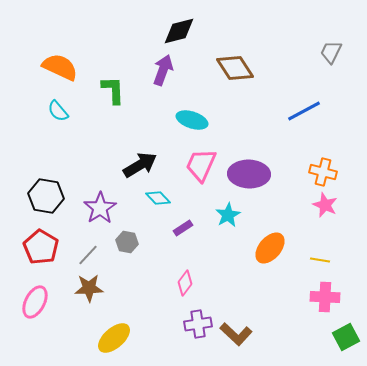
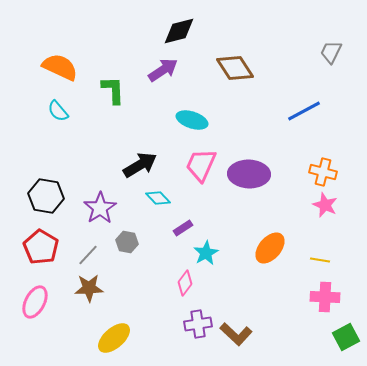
purple arrow: rotated 36 degrees clockwise
cyan star: moved 22 px left, 38 px down
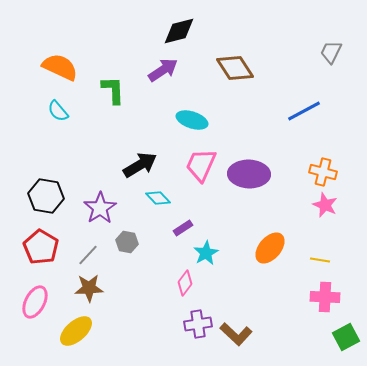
yellow ellipse: moved 38 px left, 7 px up
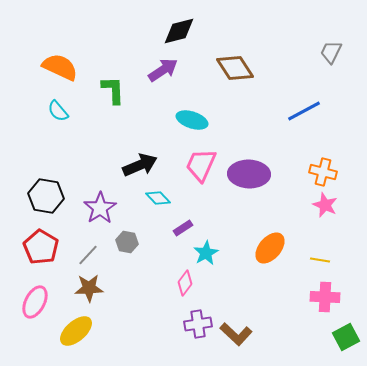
black arrow: rotated 8 degrees clockwise
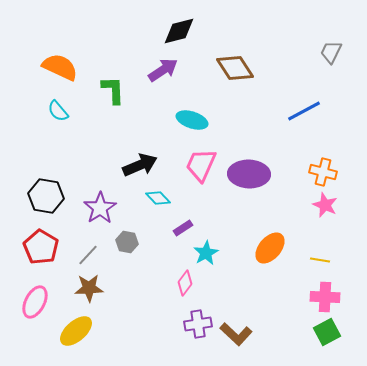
green square: moved 19 px left, 5 px up
